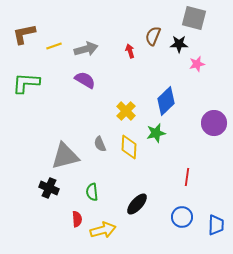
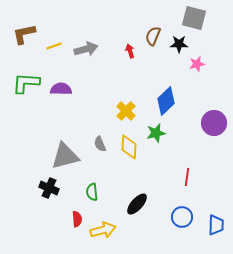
purple semicircle: moved 24 px left, 9 px down; rotated 30 degrees counterclockwise
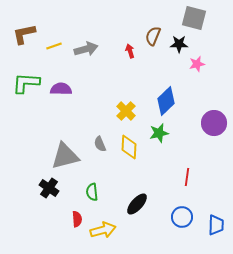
green star: moved 3 px right
black cross: rotated 12 degrees clockwise
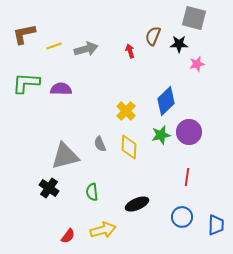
purple circle: moved 25 px left, 9 px down
green star: moved 2 px right, 2 px down
black ellipse: rotated 25 degrees clockwise
red semicircle: moved 9 px left, 17 px down; rotated 42 degrees clockwise
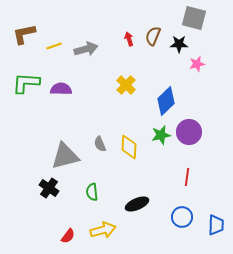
red arrow: moved 1 px left, 12 px up
yellow cross: moved 26 px up
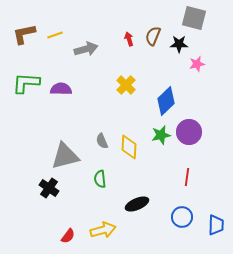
yellow line: moved 1 px right, 11 px up
gray semicircle: moved 2 px right, 3 px up
green semicircle: moved 8 px right, 13 px up
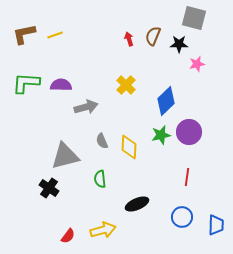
gray arrow: moved 58 px down
purple semicircle: moved 4 px up
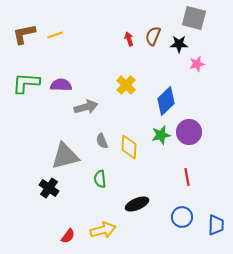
red line: rotated 18 degrees counterclockwise
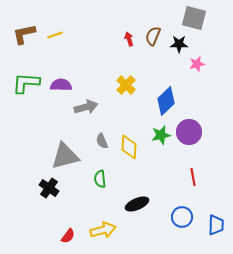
red line: moved 6 px right
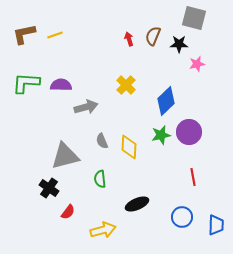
red semicircle: moved 24 px up
